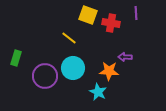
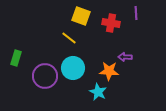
yellow square: moved 7 px left, 1 px down
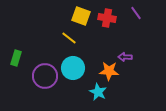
purple line: rotated 32 degrees counterclockwise
red cross: moved 4 px left, 5 px up
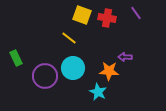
yellow square: moved 1 px right, 1 px up
green rectangle: rotated 42 degrees counterclockwise
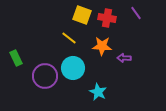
purple arrow: moved 1 px left, 1 px down
orange star: moved 7 px left, 25 px up
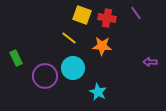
purple arrow: moved 26 px right, 4 px down
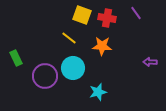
cyan star: rotated 30 degrees clockwise
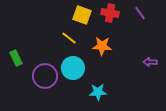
purple line: moved 4 px right
red cross: moved 3 px right, 5 px up
cyan star: rotated 12 degrees clockwise
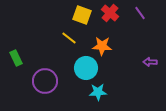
red cross: rotated 30 degrees clockwise
cyan circle: moved 13 px right
purple circle: moved 5 px down
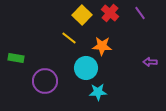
yellow square: rotated 24 degrees clockwise
green rectangle: rotated 56 degrees counterclockwise
